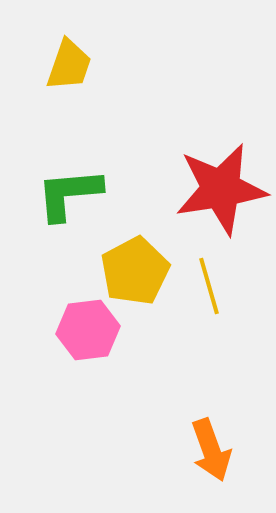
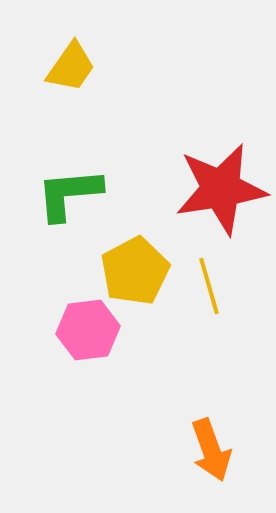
yellow trapezoid: moved 2 px right, 2 px down; rotated 16 degrees clockwise
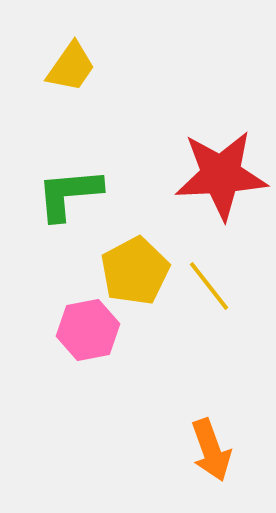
red star: moved 14 px up; rotated 6 degrees clockwise
yellow line: rotated 22 degrees counterclockwise
pink hexagon: rotated 4 degrees counterclockwise
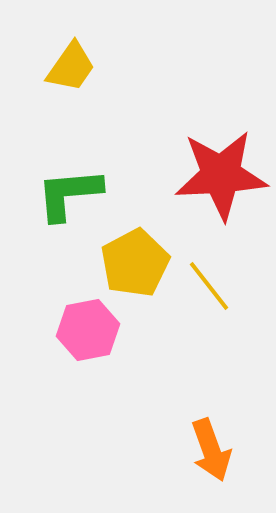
yellow pentagon: moved 8 px up
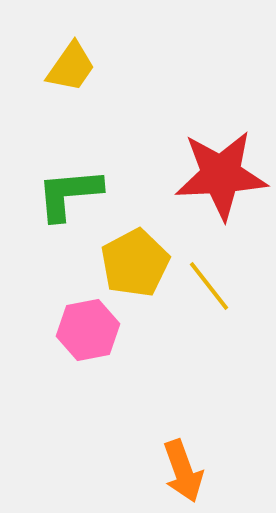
orange arrow: moved 28 px left, 21 px down
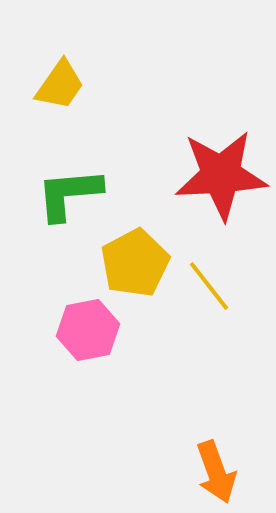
yellow trapezoid: moved 11 px left, 18 px down
orange arrow: moved 33 px right, 1 px down
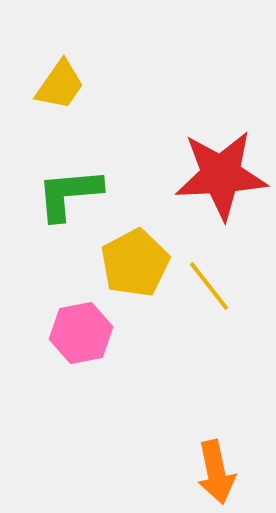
pink hexagon: moved 7 px left, 3 px down
orange arrow: rotated 8 degrees clockwise
